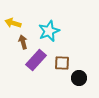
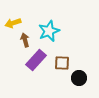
yellow arrow: rotated 35 degrees counterclockwise
brown arrow: moved 2 px right, 2 px up
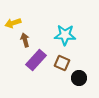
cyan star: moved 16 px right, 4 px down; rotated 25 degrees clockwise
brown square: rotated 21 degrees clockwise
